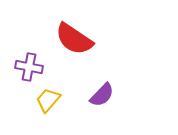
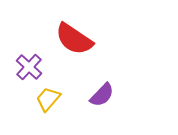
purple cross: rotated 32 degrees clockwise
yellow trapezoid: moved 1 px up
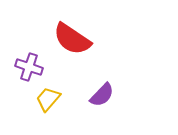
red semicircle: moved 2 px left
purple cross: rotated 24 degrees counterclockwise
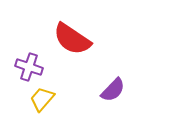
purple semicircle: moved 11 px right, 5 px up
yellow trapezoid: moved 6 px left
